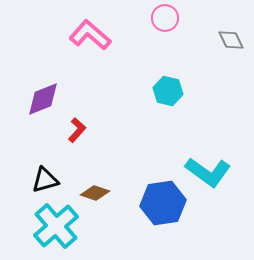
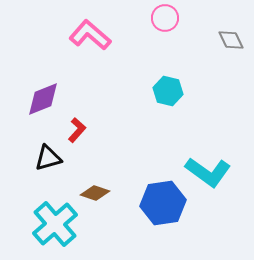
black triangle: moved 3 px right, 22 px up
cyan cross: moved 1 px left, 2 px up
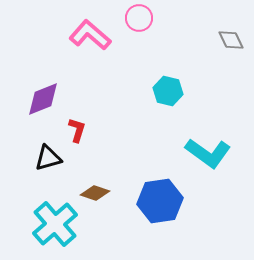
pink circle: moved 26 px left
red L-shape: rotated 25 degrees counterclockwise
cyan L-shape: moved 19 px up
blue hexagon: moved 3 px left, 2 px up
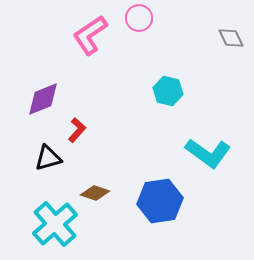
pink L-shape: rotated 75 degrees counterclockwise
gray diamond: moved 2 px up
red L-shape: rotated 25 degrees clockwise
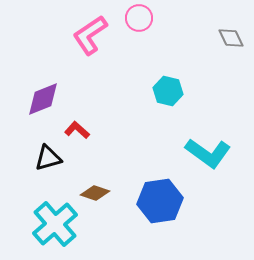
red L-shape: rotated 90 degrees counterclockwise
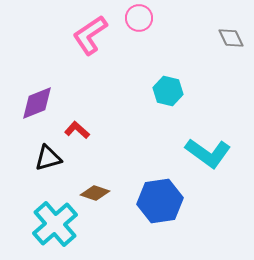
purple diamond: moved 6 px left, 4 px down
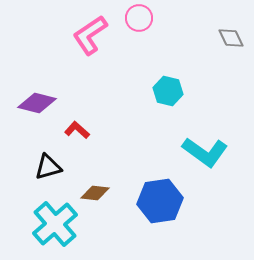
purple diamond: rotated 36 degrees clockwise
cyan L-shape: moved 3 px left, 1 px up
black triangle: moved 9 px down
brown diamond: rotated 12 degrees counterclockwise
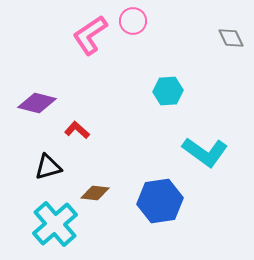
pink circle: moved 6 px left, 3 px down
cyan hexagon: rotated 16 degrees counterclockwise
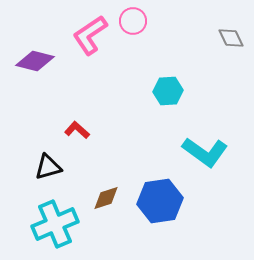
purple diamond: moved 2 px left, 42 px up
brown diamond: moved 11 px right, 5 px down; rotated 24 degrees counterclockwise
cyan cross: rotated 18 degrees clockwise
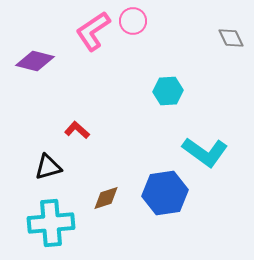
pink L-shape: moved 3 px right, 4 px up
blue hexagon: moved 5 px right, 8 px up
cyan cross: moved 4 px left, 1 px up; rotated 18 degrees clockwise
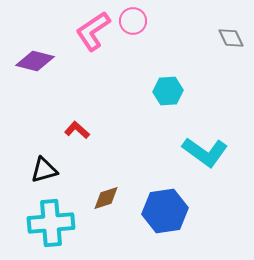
black triangle: moved 4 px left, 3 px down
blue hexagon: moved 18 px down
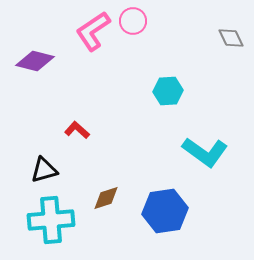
cyan cross: moved 3 px up
